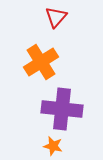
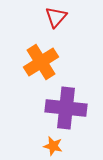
purple cross: moved 4 px right, 1 px up
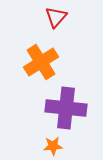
orange star: rotated 18 degrees counterclockwise
